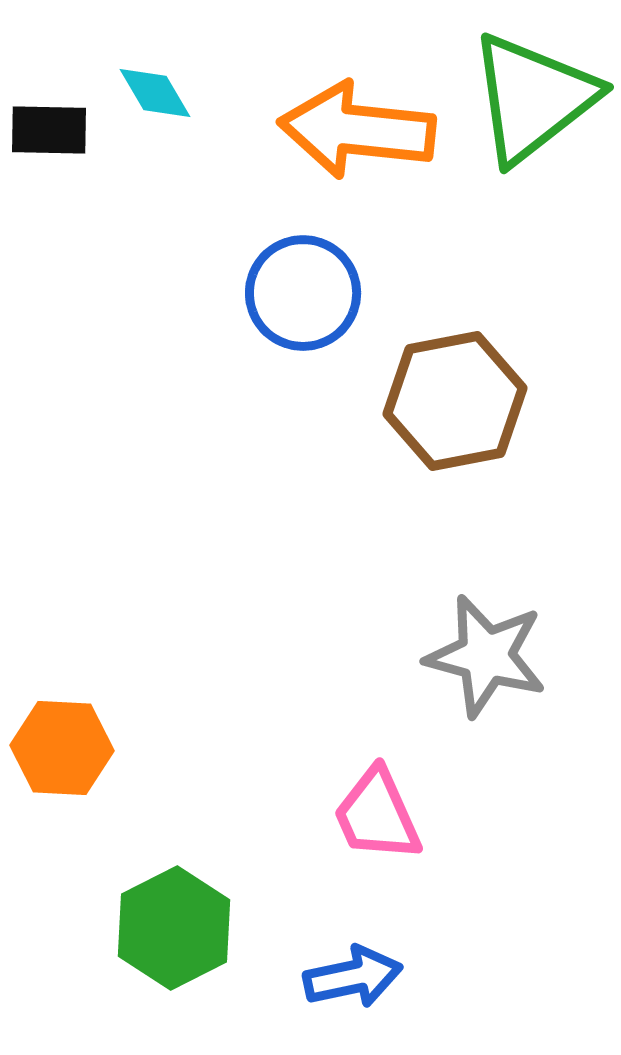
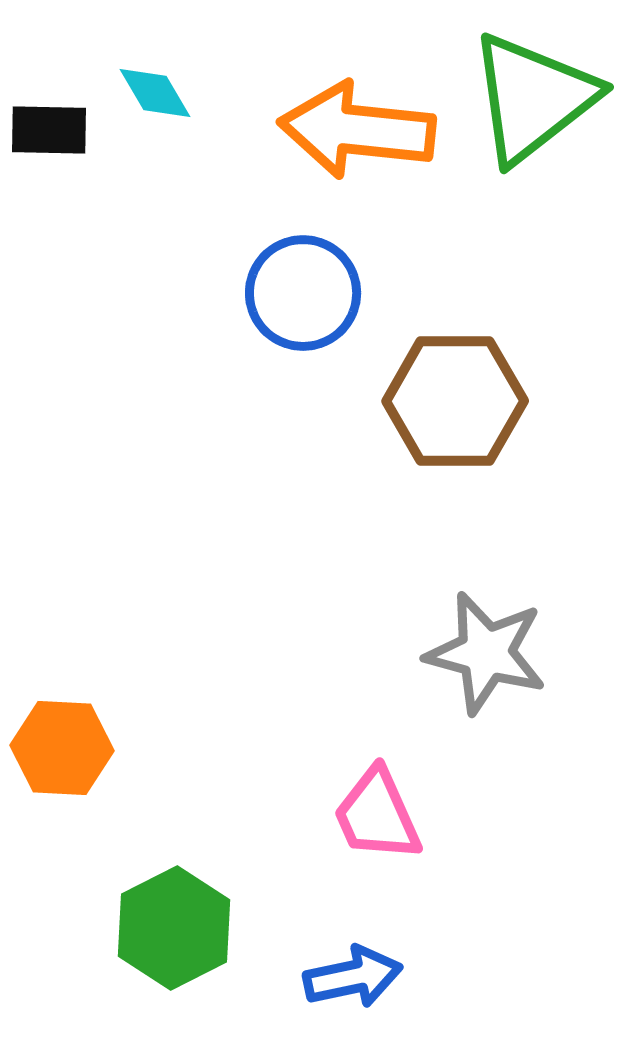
brown hexagon: rotated 11 degrees clockwise
gray star: moved 3 px up
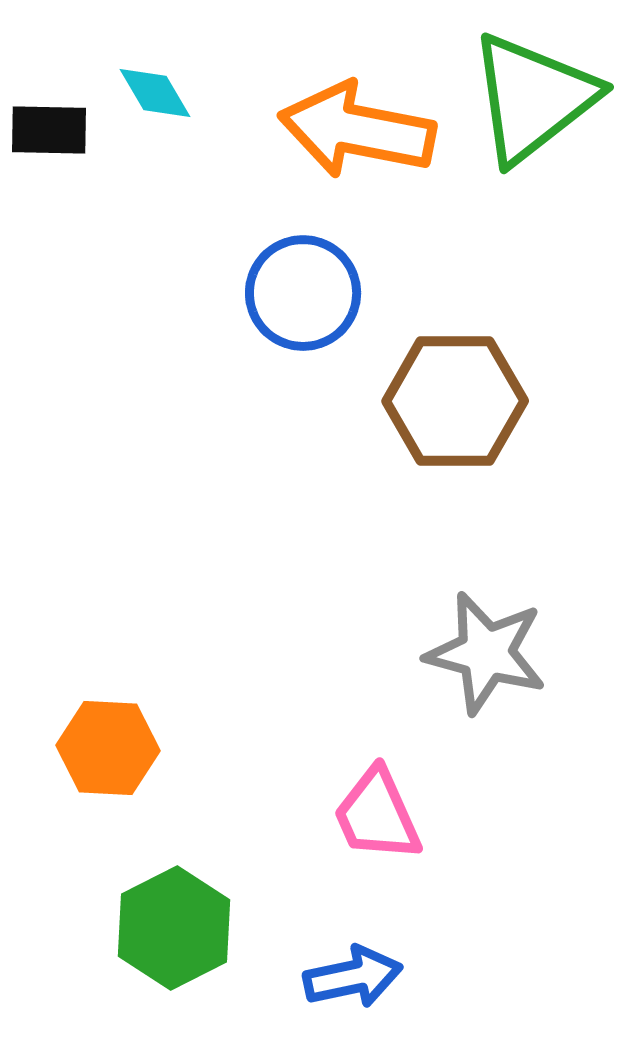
orange arrow: rotated 5 degrees clockwise
orange hexagon: moved 46 px right
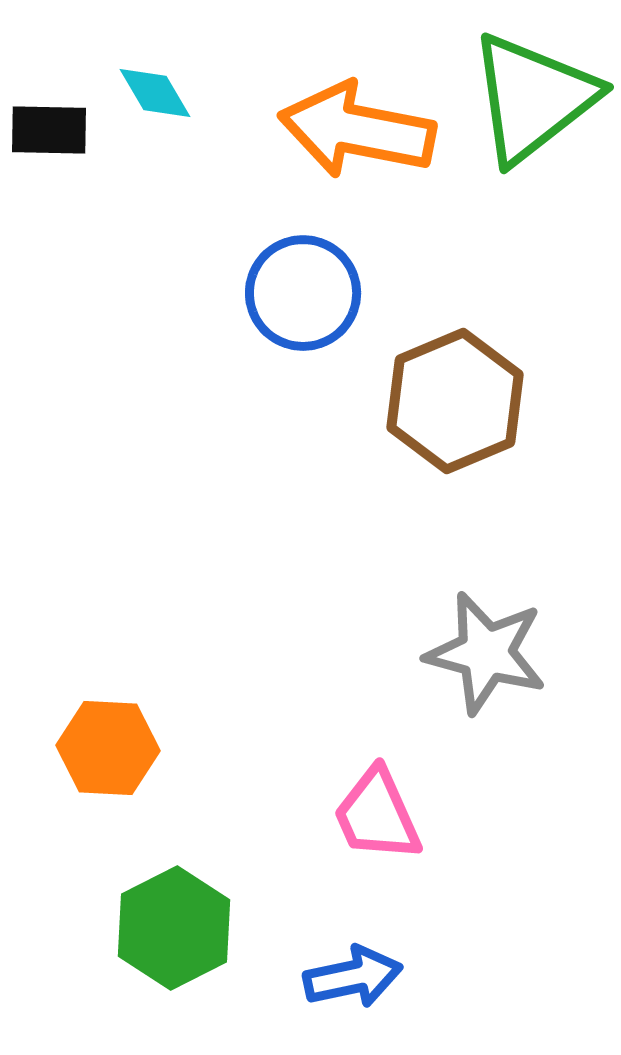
brown hexagon: rotated 23 degrees counterclockwise
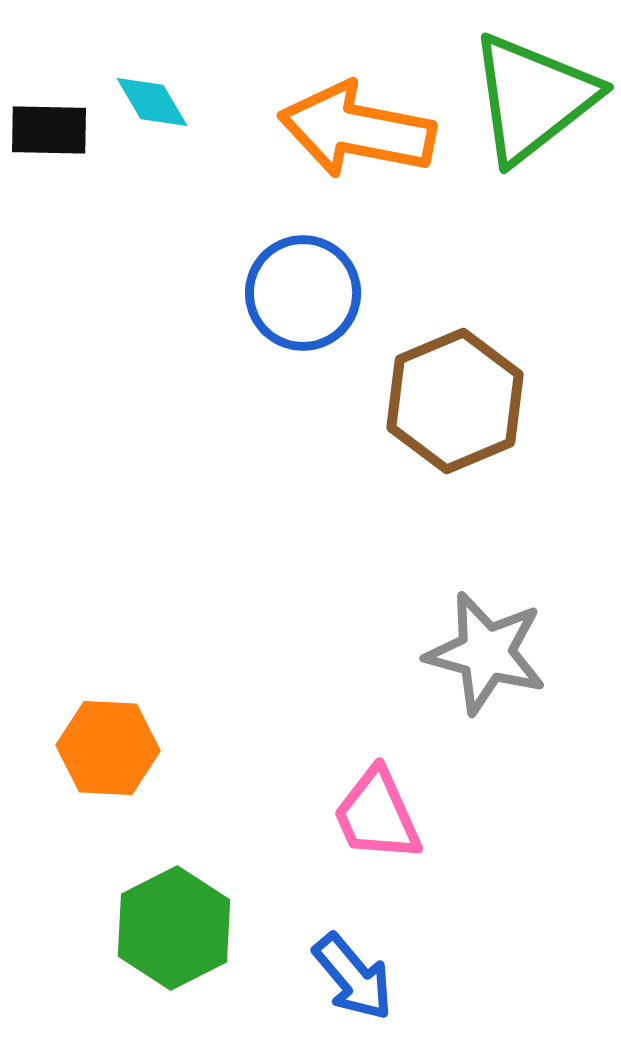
cyan diamond: moved 3 px left, 9 px down
blue arrow: rotated 62 degrees clockwise
